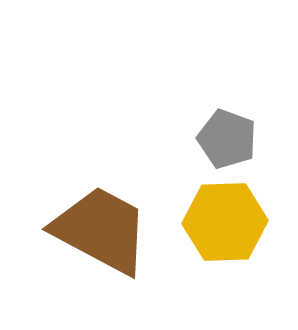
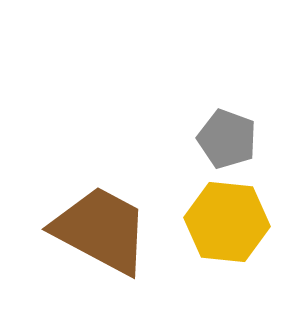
yellow hexagon: moved 2 px right; rotated 8 degrees clockwise
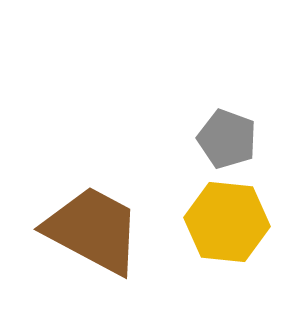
brown trapezoid: moved 8 px left
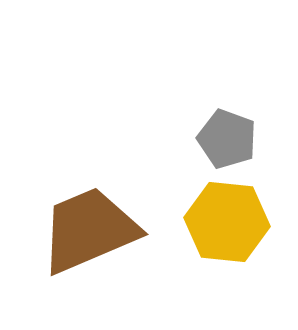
brown trapezoid: moved 4 px left; rotated 51 degrees counterclockwise
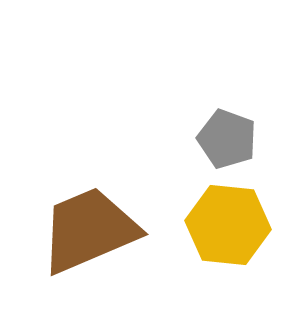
yellow hexagon: moved 1 px right, 3 px down
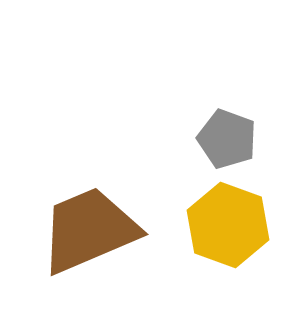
yellow hexagon: rotated 14 degrees clockwise
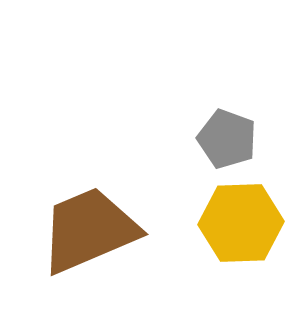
yellow hexagon: moved 13 px right, 2 px up; rotated 22 degrees counterclockwise
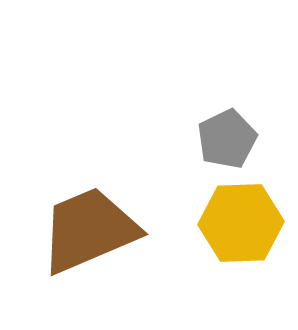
gray pentagon: rotated 26 degrees clockwise
